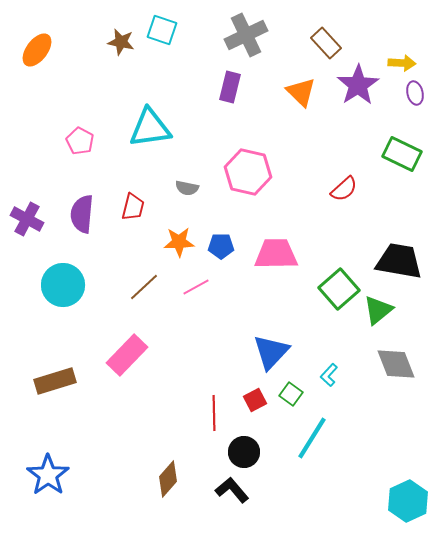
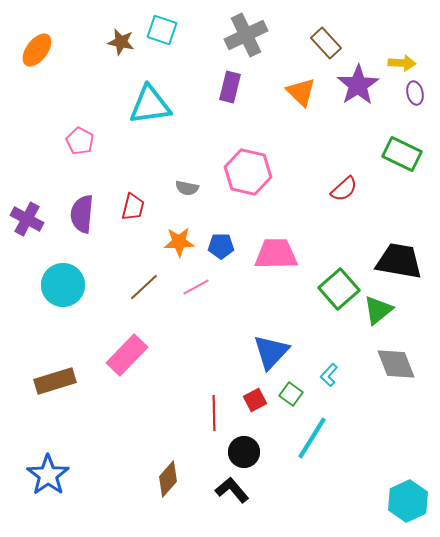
cyan triangle at (150, 128): moved 23 px up
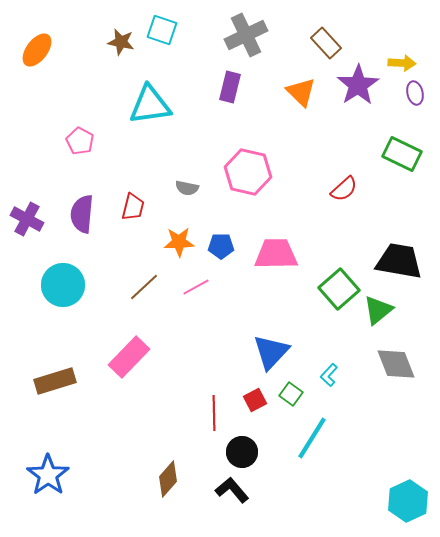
pink rectangle at (127, 355): moved 2 px right, 2 px down
black circle at (244, 452): moved 2 px left
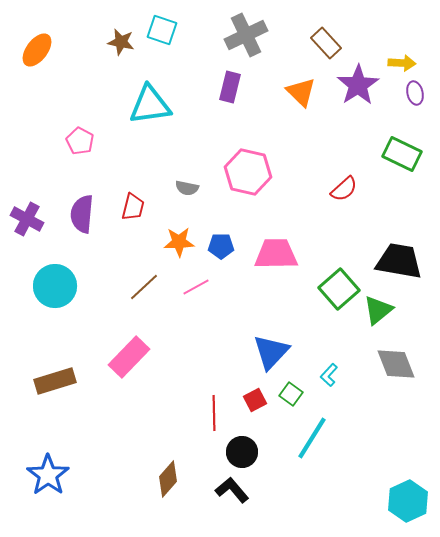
cyan circle at (63, 285): moved 8 px left, 1 px down
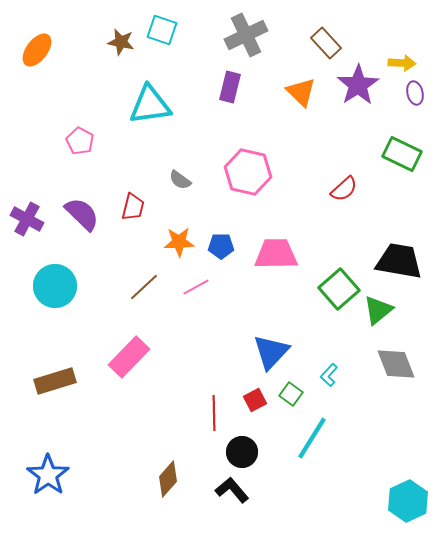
gray semicircle at (187, 188): moved 7 px left, 8 px up; rotated 25 degrees clockwise
purple semicircle at (82, 214): rotated 129 degrees clockwise
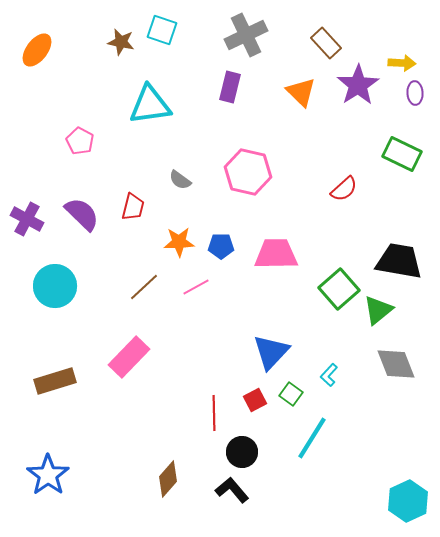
purple ellipse at (415, 93): rotated 10 degrees clockwise
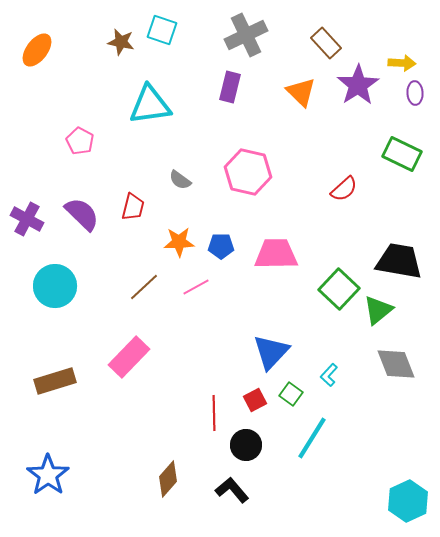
green square at (339, 289): rotated 6 degrees counterclockwise
black circle at (242, 452): moved 4 px right, 7 px up
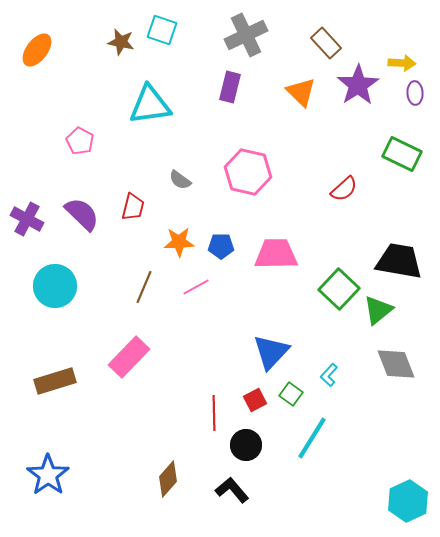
brown line at (144, 287): rotated 24 degrees counterclockwise
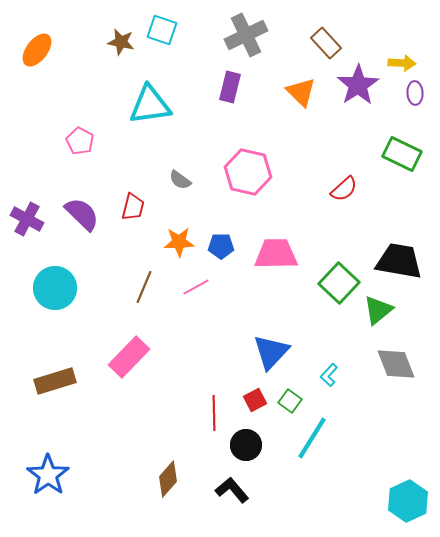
cyan circle at (55, 286): moved 2 px down
green square at (339, 289): moved 6 px up
green square at (291, 394): moved 1 px left, 7 px down
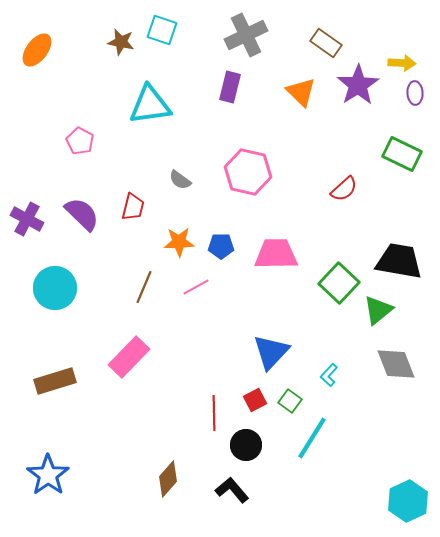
brown rectangle at (326, 43): rotated 12 degrees counterclockwise
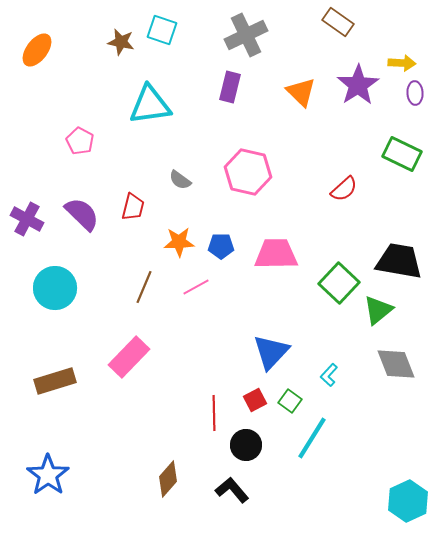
brown rectangle at (326, 43): moved 12 px right, 21 px up
